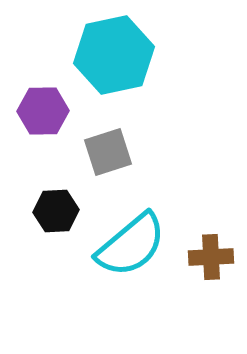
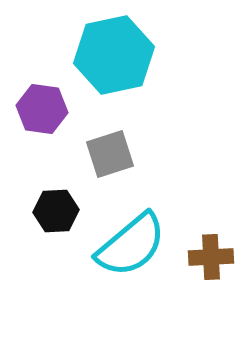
purple hexagon: moved 1 px left, 2 px up; rotated 9 degrees clockwise
gray square: moved 2 px right, 2 px down
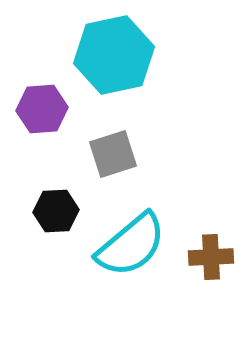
purple hexagon: rotated 12 degrees counterclockwise
gray square: moved 3 px right
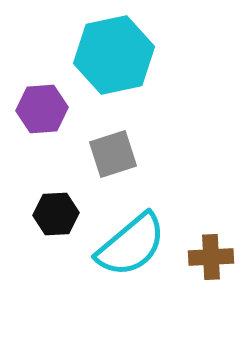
black hexagon: moved 3 px down
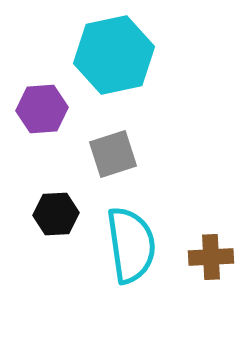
cyan semicircle: rotated 58 degrees counterclockwise
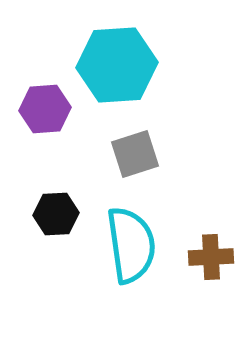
cyan hexagon: moved 3 px right, 10 px down; rotated 8 degrees clockwise
purple hexagon: moved 3 px right
gray square: moved 22 px right
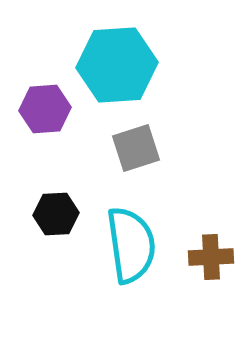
gray square: moved 1 px right, 6 px up
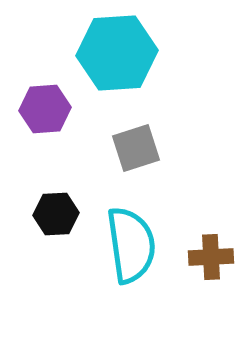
cyan hexagon: moved 12 px up
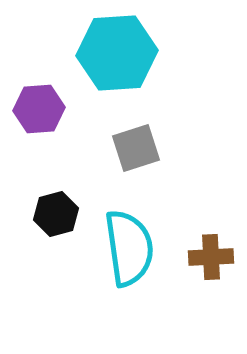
purple hexagon: moved 6 px left
black hexagon: rotated 12 degrees counterclockwise
cyan semicircle: moved 2 px left, 3 px down
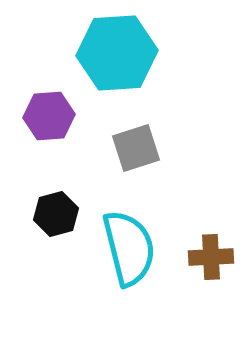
purple hexagon: moved 10 px right, 7 px down
cyan semicircle: rotated 6 degrees counterclockwise
